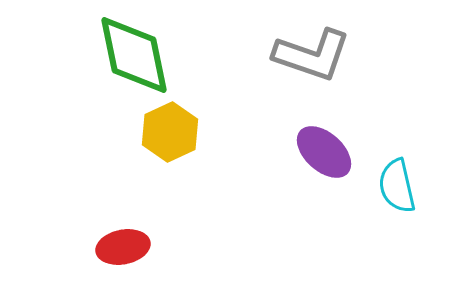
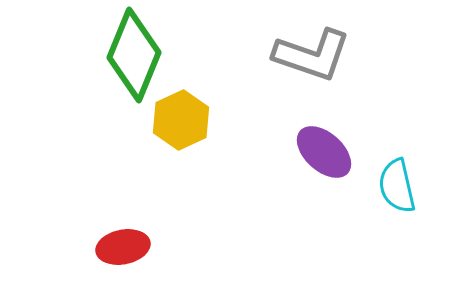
green diamond: rotated 34 degrees clockwise
yellow hexagon: moved 11 px right, 12 px up
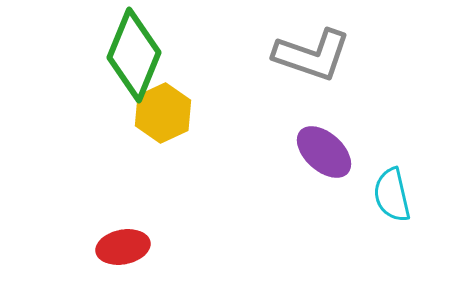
yellow hexagon: moved 18 px left, 7 px up
cyan semicircle: moved 5 px left, 9 px down
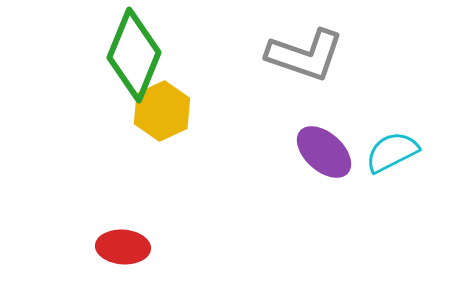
gray L-shape: moved 7 px left
yellow hexagon: moved 1 px left, 2 px up
cyan semicircle: moved 43 px up; rotated 76 degrees clockwise
red ellipse: rotated 15 degrees clockwise
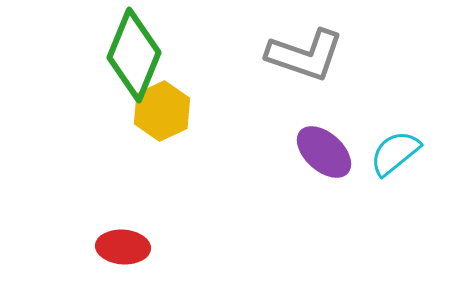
cyan semicircle: moved 3 px right, 1 px down; rotated 12 degrees counterclockwise
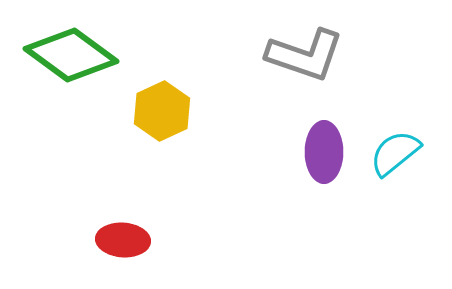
green diamond: moved 63 px left; rotated 76 degrees counterclockwise
purple ellipse: rotated 48 degrees clockwise
red ellipse: moved 7 px up
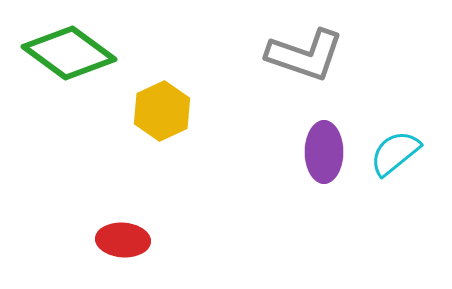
green diamond: moved 2 px left, 2 px up
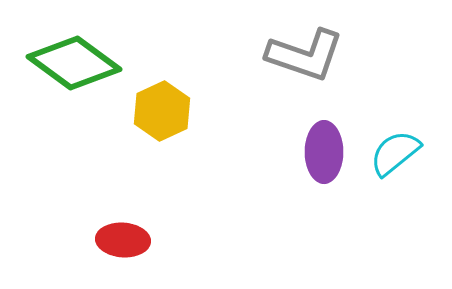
green diamond: moved 5 px right, 10 px down
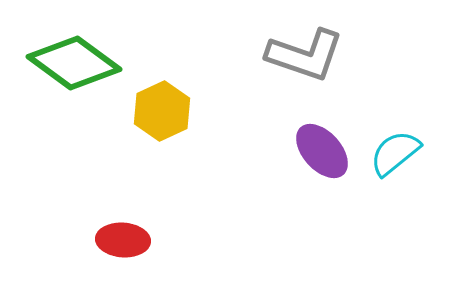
purple ellipse: moved 2 px left, 1 px up; rotated 42 degrees counterclockwise
